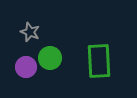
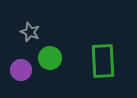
green rectangle: moved 4 px right
purple circle: moved 5 px left, 3 px down
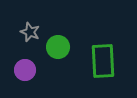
green circle: moved 8 px right, 11 px up
purple circle: moved 4 px right
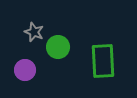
gray star: moved 4 px right
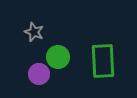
green circle: moved 10 px down
purple circle: moved 14 px right, 4 px down
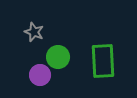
purple circle: moved 1 px right, 1 px down
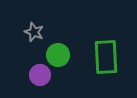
green circle: moved 2 px up
green rectangle: moved 3 px right, 4 px up
